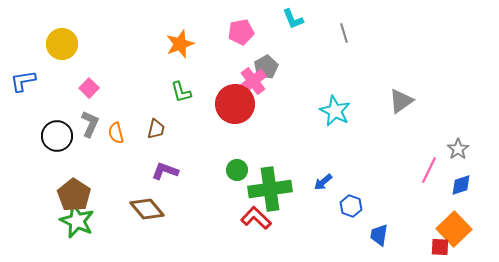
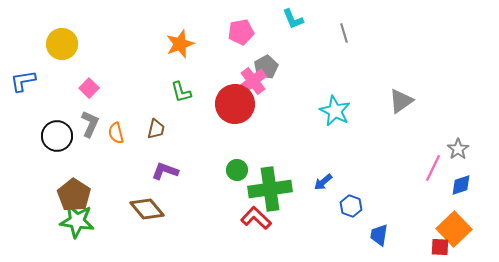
pink line: moved 4 px right, 2 px up
green star: rotated 16 degrees counterclockwise
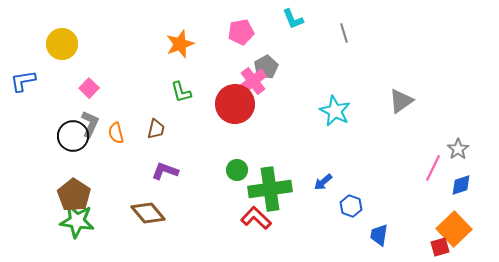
black circle: moved 16 px right
brown diamond: moved 1 px right, 4 px down
red square: rotated 18 degrees counterclockwise
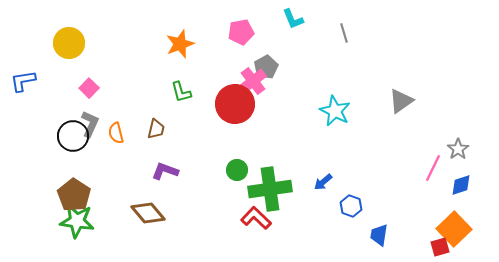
yellow circle: moved 7 px right, 1 px up
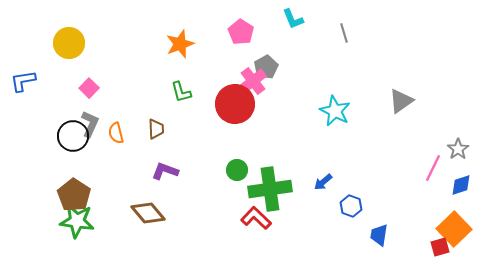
pink pentagon: rotated 30 degrees counterclockwise
brown trapezoid: rotated 15 degrees counterclockwise
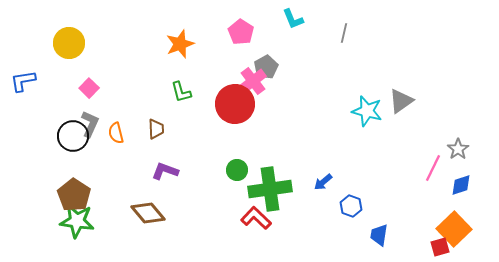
gray line: rotated 30 degrees clockwise
cyan star: moved 32 px right; rotated 12 degrees counterclockwise
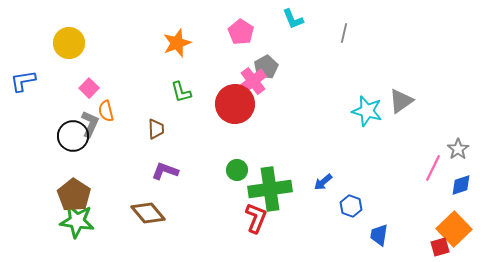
orange star: moved 3 px left, 1 px up
orange semicircle: moved 10 px left, 22 px up
red L-shape: rotated 68 degrees clockwise
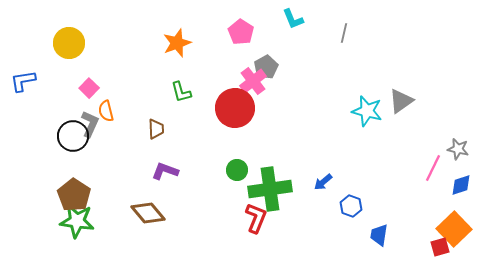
red circle: moved 4 px down
gray star: rotated 25 degrees counterclockwise
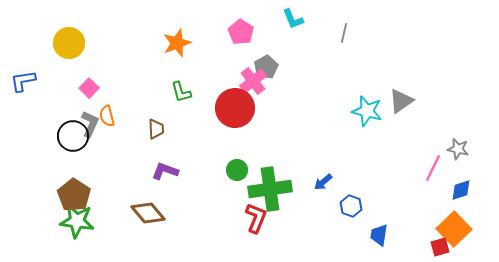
orange semicircle: moved 1 px right, 5 px down
blue diamond: moved 5 px down
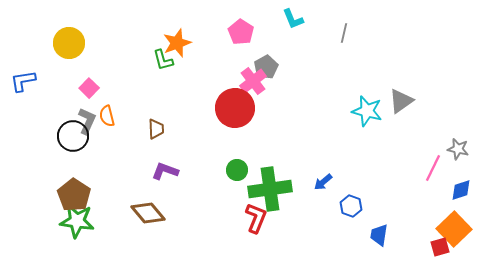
green L-shape: moved 18 px left, 32 px up
gray L-shape: moved 3 px left, 3 px up
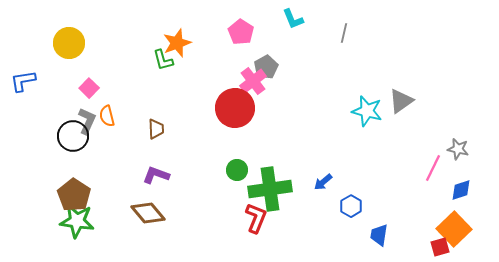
purple L-shape: moved 9 px left, 4 px down
blue hexagon: rotated 10 degrees clockwise
